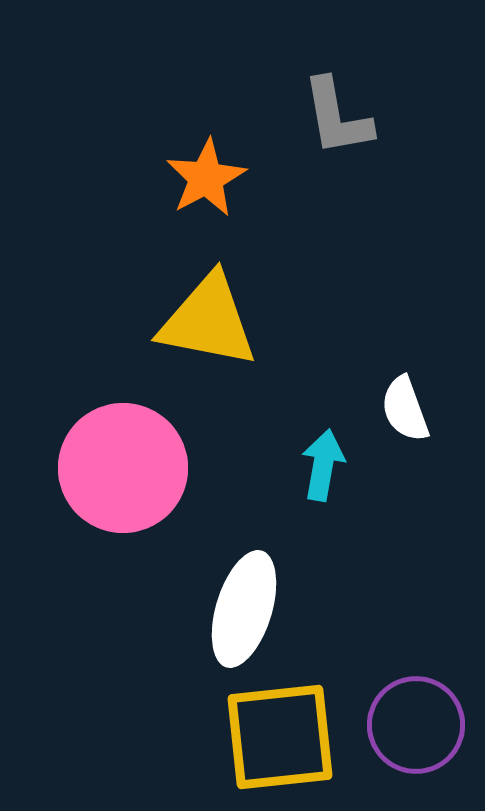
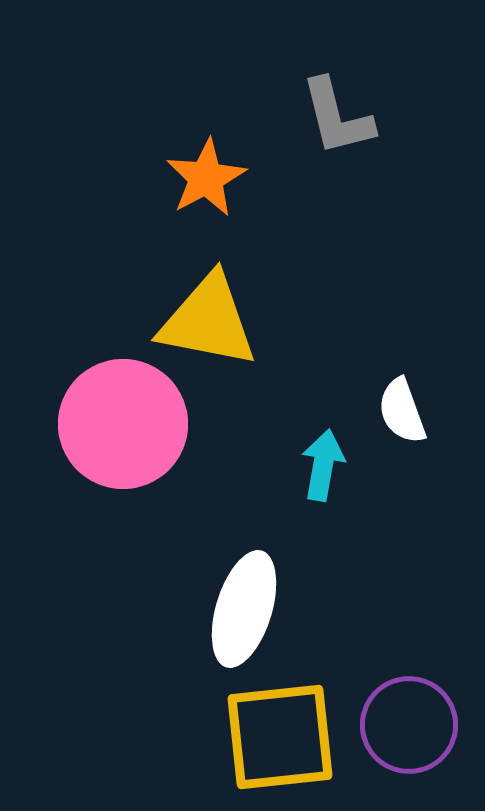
gray L-shape: rotated 4 degrees counterclockwise
white semicircle: moved 3 px left, 2 px down
pink circle: moved 44 px up
purple circle: moved 7 px left
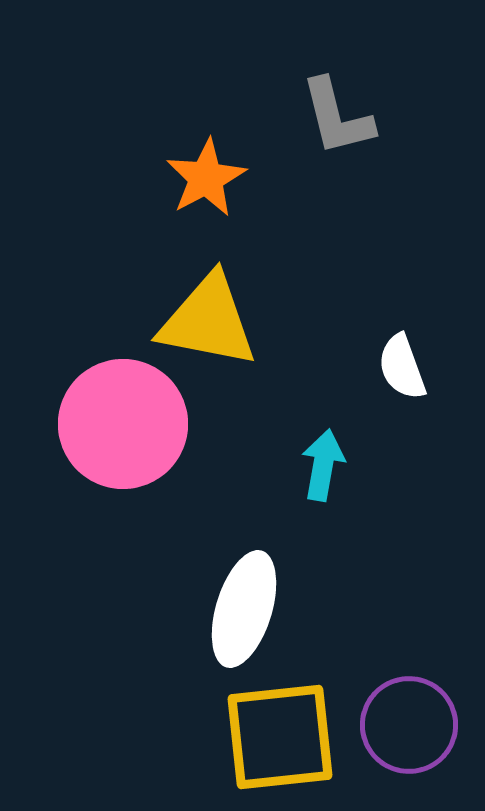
white semicircle: moved 44 px up
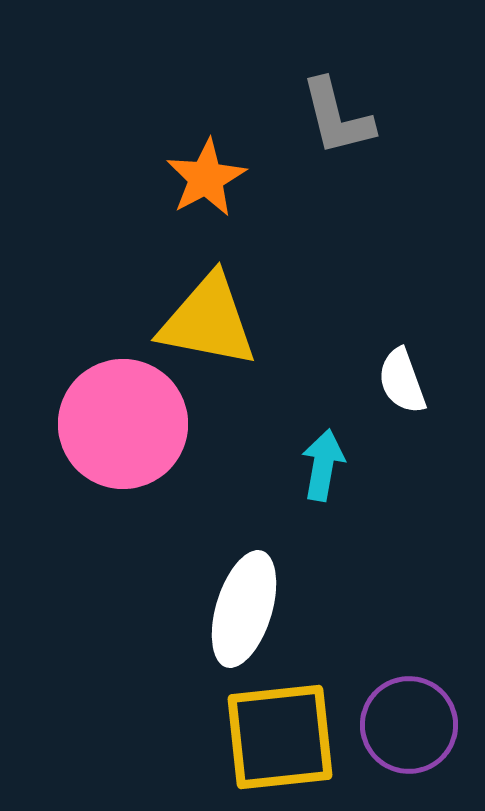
white semicircle: moved 14 px down
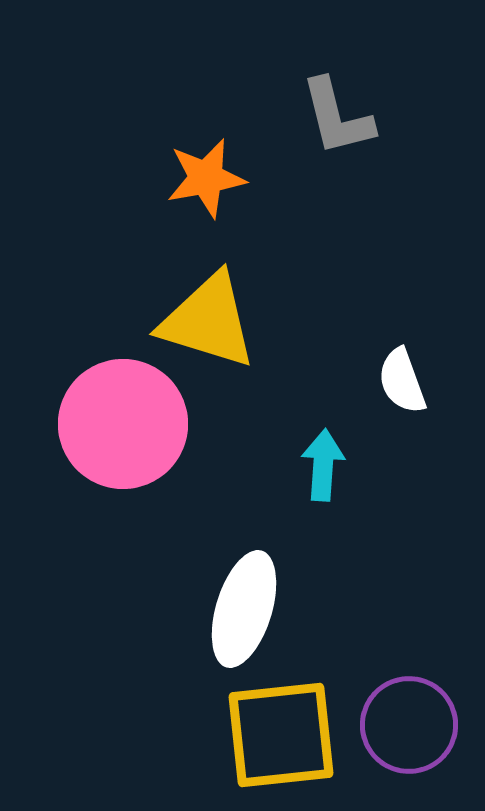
orange star: rotated 18 degrees clockwise
yellow triangle: rotated 6 degrees clockwise
cyan arrow: rotated 6 degrees counterclockwise
yellow square: moved 1 px right, 2 px up
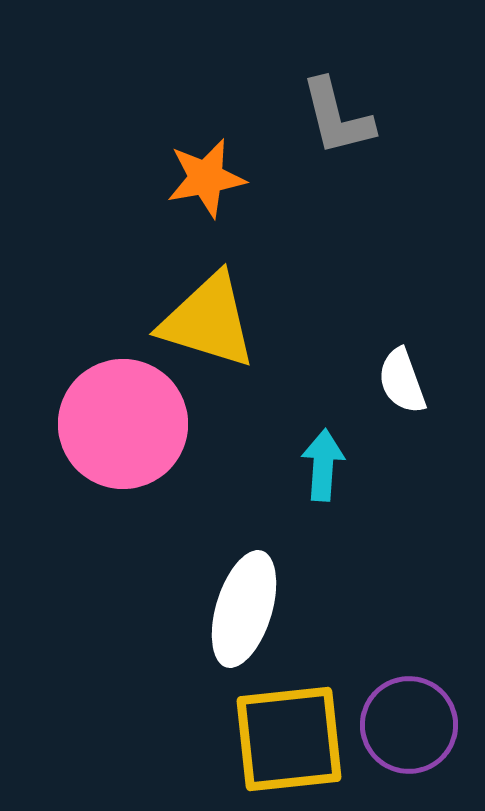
yellow square: moved 8 px right, 4 px down
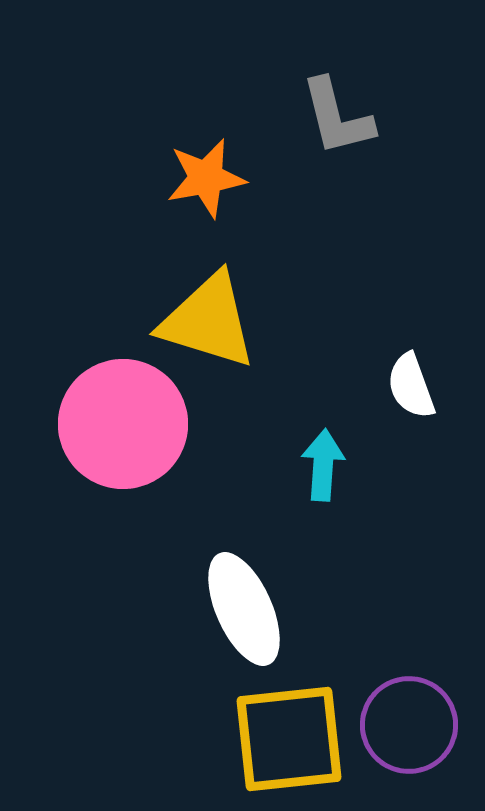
white semicircle: moved 9 px right, 5 px down
white ellipse: rotated 41 degrees counterclockwise
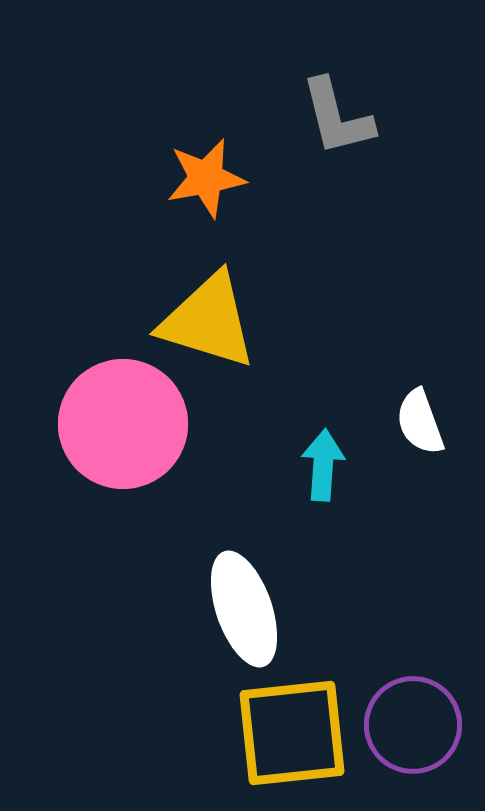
white semicircle: moved 9 px right, 36 px down
white ellipse: rotated 5 degrees clockwise
purple circle: moved 4 px right
yellow square: moved 3 px right, 6 px up
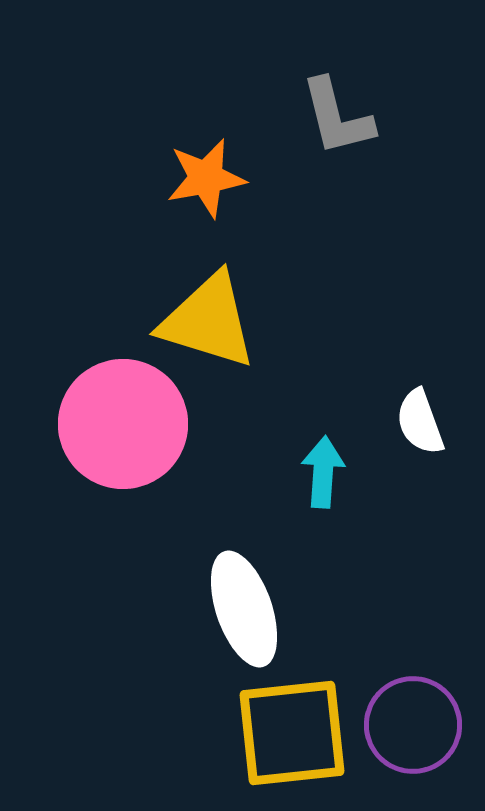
cyan arrow: moved 7 px down
